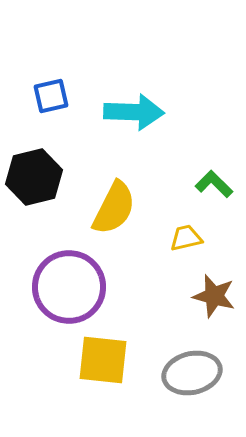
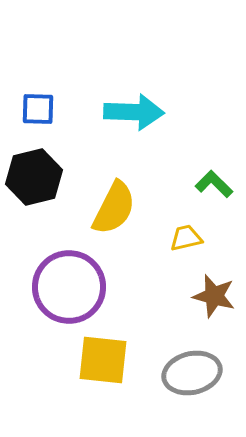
blue square: moved 13 px left, 13 px down; rotated 15 degrees clockwise
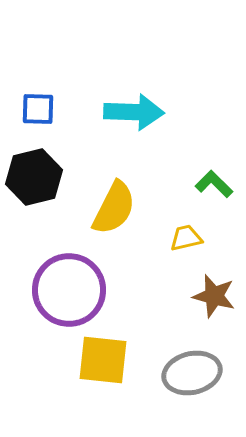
purple circle: moved 3 px down
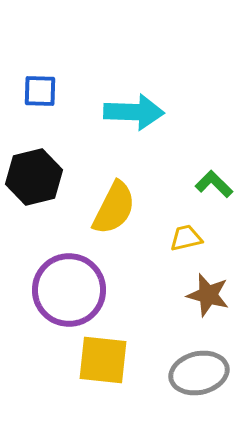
blue square: moved 2 px right, 18 px up
brown star: moved 6 px left, 1 px up
gray ellipse: moved 7 px right
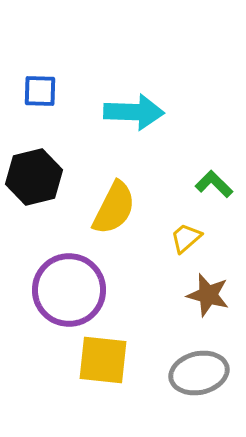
yellow trapezoid: rotated 28 degrees counterclockwise
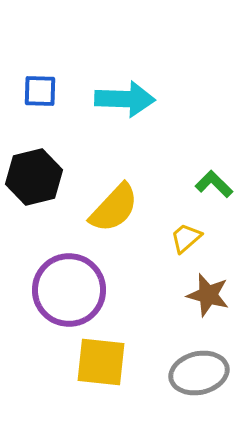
cyan arrow: moved 9 px left, 13 px up
yellow semicircle: rotated 16 degrees clockwise
yellow square: moved 2 px left, 2 px down
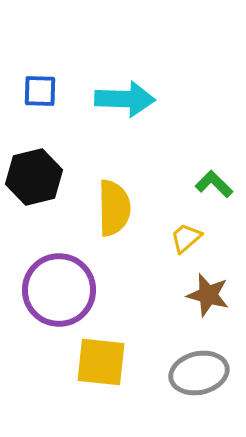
yellow semicircle: rotated 44 degrees counterclockwise
purple circle: moved 10 px left
